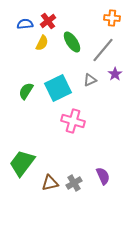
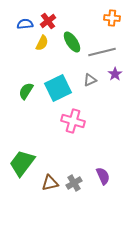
gray line: moved 1 px left, 2 px down; rotated 36 degrees clockwise
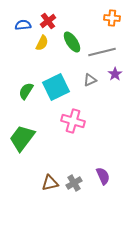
blue semicircle: moved 2 px left, 1 px down
cyan square: moved 2 px left, 1 px up
green trapezoid: moved 25 px up
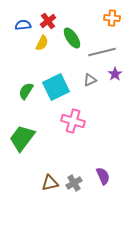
green ellipse: moved 4 px up
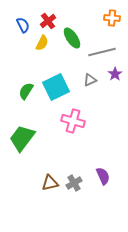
blue semicircle: rotated 70 degrees clockwise
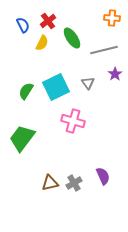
gray line: moved 2 px right, 2 px up
gray triangle: moved 2 px left, 3 px down; rotated 40 degrees counterclockwise
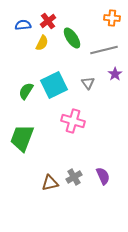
blue semicircle: rotated 70 degrees counterclockwise
cyan square: moved 2 px left, 2 px up
green trapezoid: rotated 16 degrees counterclockwise
gray cross: moved 6 px up
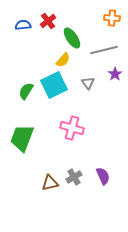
yellow semicircle: moved 21 px right, 17 px down; rotated 14 degrees clockwise
pink cross: moved 1 px left, 7 px down
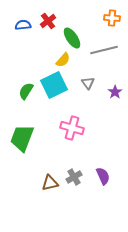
purple star: moved 18 px down
